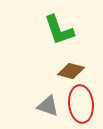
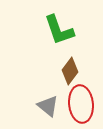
brown diamond: moved 1 px left; rotated 68 degrees counterclockwise
gray triangle: rotated 20 degrees clockwise
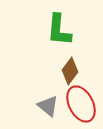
green L-shape: rotated 24 degrees clockwise
red ellipse: rotated 21 degrees counterclockwise
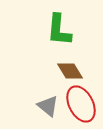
brown diamond: rotated 68 degrees counterclockwise
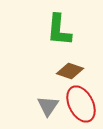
brown diamond: rotated 40 degrees counterclockwise
gray triangle: rotated 25 degrees clockwise
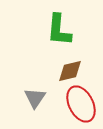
brown diamond: rotated 32 degrees counterclockwise
gray triangle: moved 13 px left, 8 px up
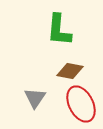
brown diamond: rotated 24 degrees clockwise
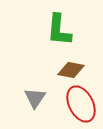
brown diamond: moved 1 px right, 1 px up
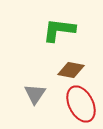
green L-shape: rotated 92 degrees clockwise
gray triangle: moved 4 px up
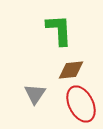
green L-shape: rotated 80 degrees clockwise
brown diamond: rotated 16 degrees counterclockwise
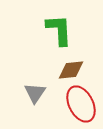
gray triangle: moved 1 px up
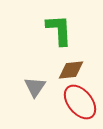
gray triangle: moved 6 px up
red ellipse: moved 1 px left, 2 px up; rotated 12 degrees counterclockwise
